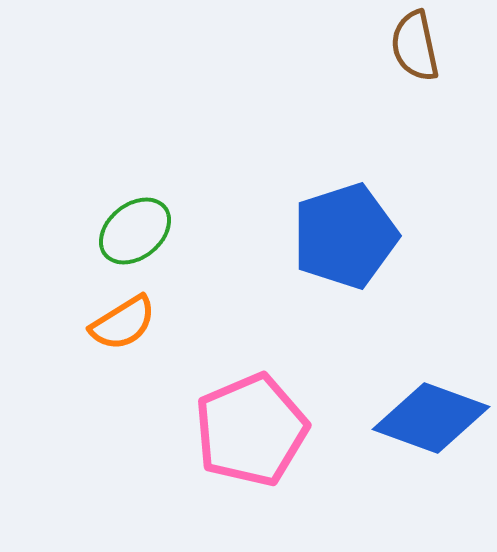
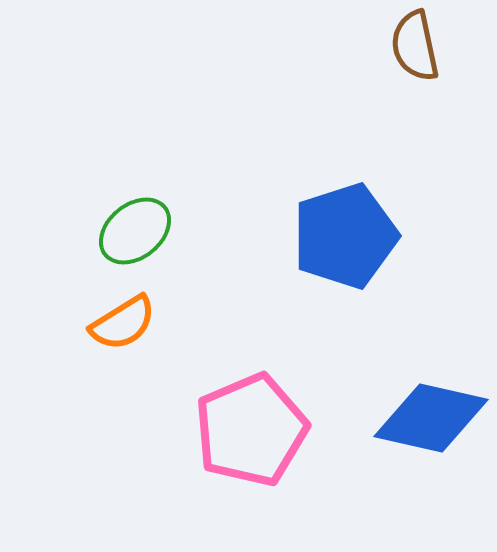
blue diamond: rotated 7 degrees counterclockwise
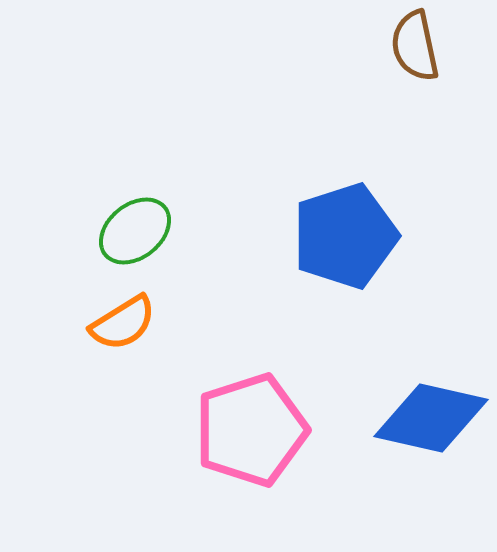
pink pentagon: rotated 5 degrees clockwise
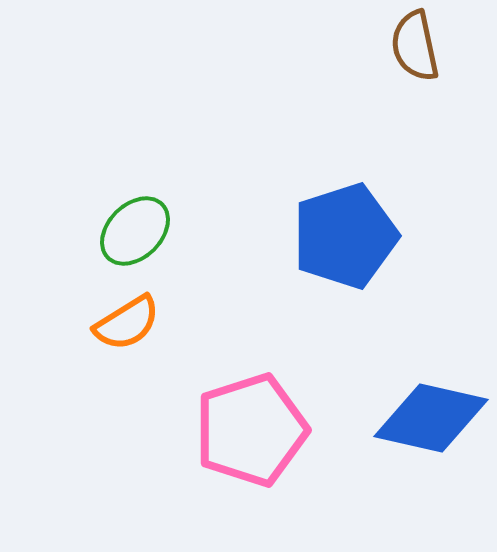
green ellipse: rotated 6 degrees counterclockwise
orange semicircle: moved 4 px right
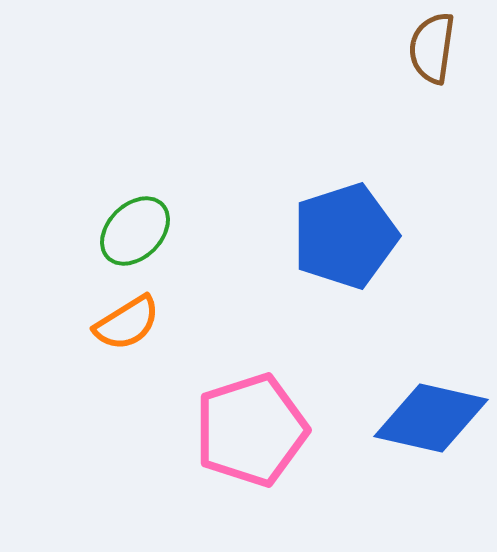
brown semicircle: moved 17 px right, 2 px down; rotated 20 degrees clockwise
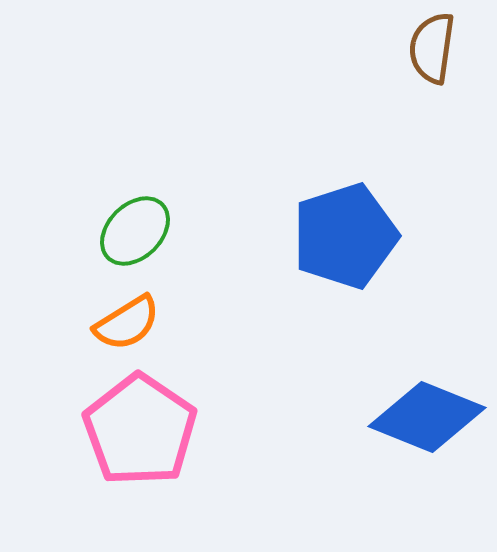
blue diamond: moved 4 px left, 1 px up; rotated 9 degrees clockwise
pink pentagon: moved 111 px left; rotated 20 degrees counterclockwise
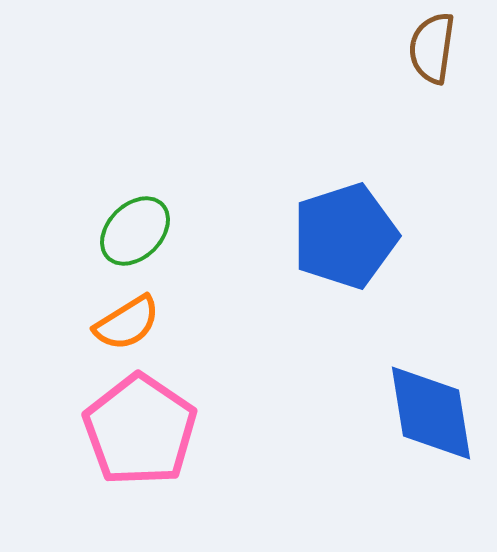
blue diamond: moved 4 px right, 4 px up; rotated 59 degrees clockwise
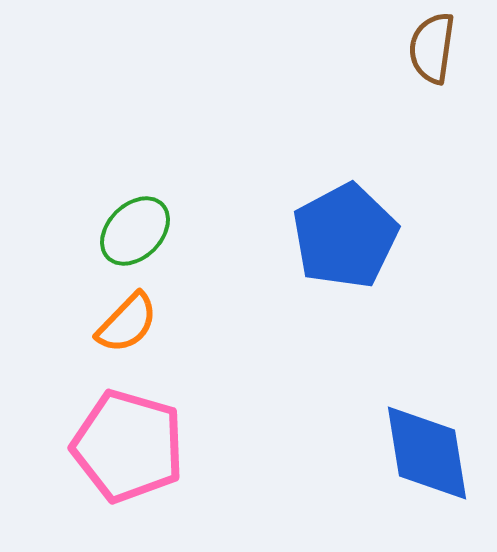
blue pentagon: rotated 10 degrees counterclockwise
orange semicircle: rotated 14 degrees counterclockwise
blue diamond: moved 4 px left, 40 px down
pink pentagon: moved 12 px left, 16 px down; rotated 18 degrees counterclockwise
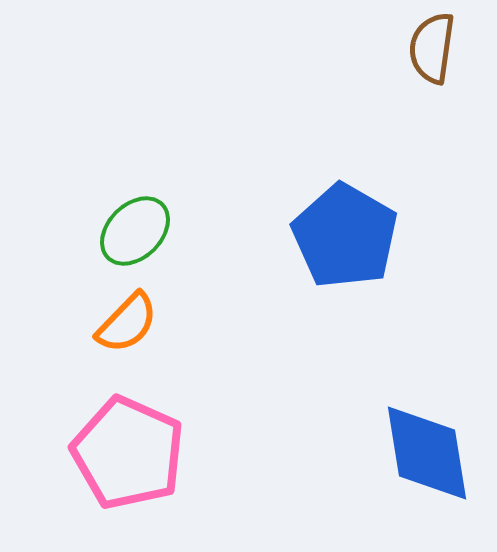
blue pentagon: rotated 14 degrees counterclockwise
pink pentagon: moved 7 px down; rotated 8 degrees clockwise
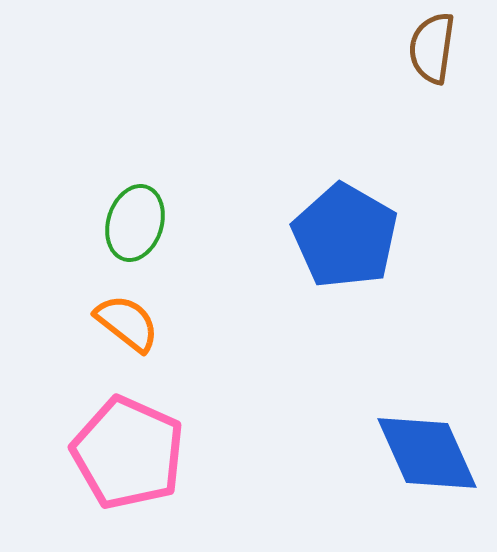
green ellipse: moved 8 px up; rotated 28 degrees counterclockwise
orange semicircle: rotated 96 degrees counterclockwise
blue diamond: rotated 15 degrees counterclockwise
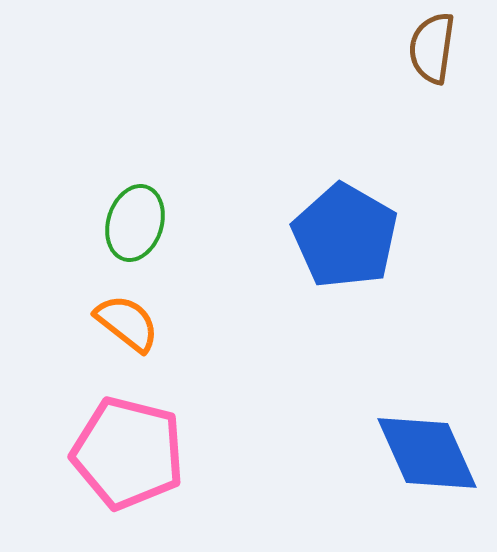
pink pentagon: rotated 10 degrees counterclockwise
